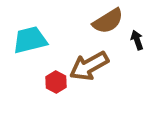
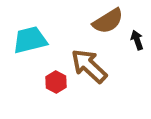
brown arrow: rotated 72 degrees clockwise
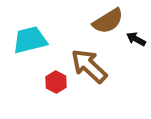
black arrow: moved 1 px left, 1 px up; rotated 42 degrees counterclockwise
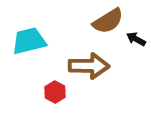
cyan trapezoid: moved 1 px left, 1 px down
brown arrow: rotated 138 degrees clockwise
red hexagon: moved 1 px left, 10 px down
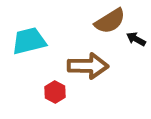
brown semicircle: moved 2 px right
brown arrow: moved 1 px left
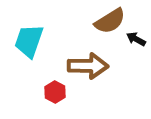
cyan trapezoid: rotated 57 degrees counterclockwise
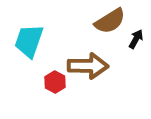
black arrow: rotated 90 degrees clockwise
red hexagon: moved 10 px up
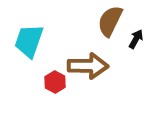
brown semicircle: rotated 148 degrees clockwise
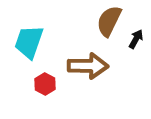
brown semicircle: moved 1 px left
cyan trapezoid: moved 1 px down
red hexagon: moved 10 px left, 2 px down
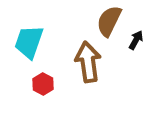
black arrow: moved 1 px down
brown arrow: moved 4 px up; rotated 99 degrees counterclockwise
red hexagon: moved 2 px left
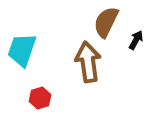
brown semicircle: moved 3 px left, 1 px down
cyan trapezoid: moved 7 px left, 8 px down
red hexagon: moved 3 px left, 14 px down; rotated 15 degrees clockwise
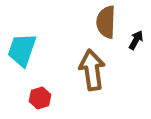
brown semicircle: rotated 24 degrees counterclockwise
brown arrow: moved 4 px right, 8 px down
